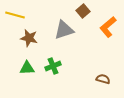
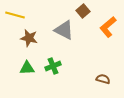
gray triangle: rotated 45 degrees clockwise
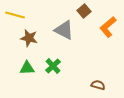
brown square: moved 1 px right
green cross: rotated 21 degrees counterclockwise
brown semicircle: moved 5 px left, 6 px down
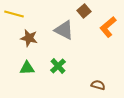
yellow line: moved 1 px left, 1 px up
green cross: moved 5 px right
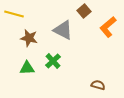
gray triangle: moved 1 px left
green cross: moved 5 px left, 5 px up
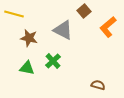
green triangle: rotated 14 degrees clockwise
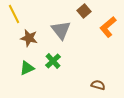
yellow line: rotated 48 degrees clockwise
gray triangle: moved 2 px left; rotated 25 degrees clockwise
green triangle: rotated 35 degrees counterclockwise
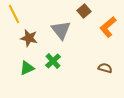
brown semicircle: moved 7 px right, 17 px up
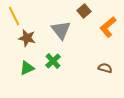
yellow line: moved 2 px down
brown star: moved 2 px left
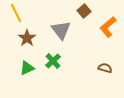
yellow line: moved 2 px right, 3 px up
brown star: rotated 24 degrees clockwise
